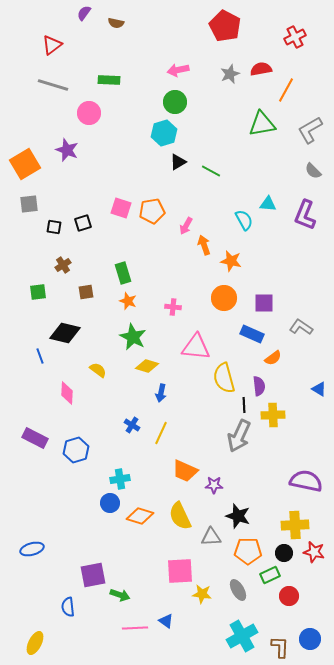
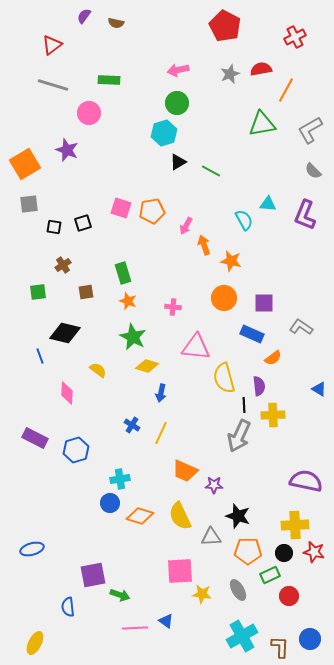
purple semicircle at (84, 13): moved 3 px down
green circle at (175, 102): moved 2 px right, 1 px down
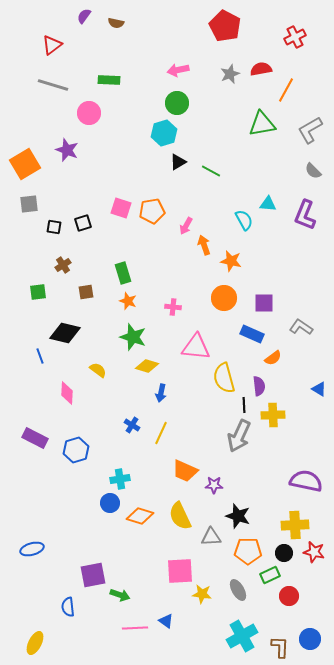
green star at (133, 337): rotated 8 degrees counterclockwise
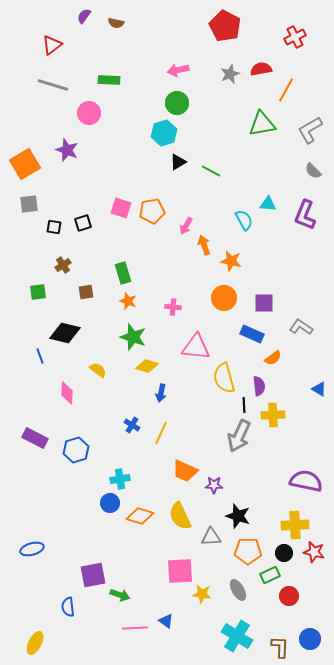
cyan cross at (242, 636): moved 5 px left; rotated 28 degrees counterclockwise
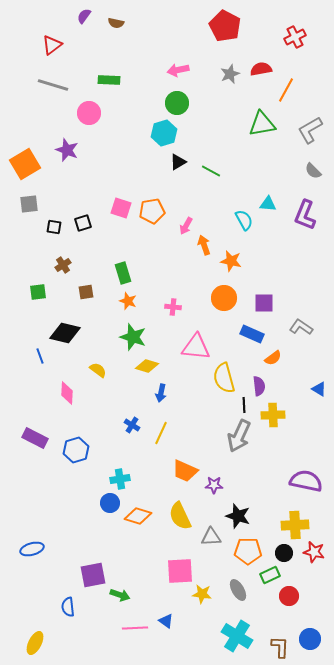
orange diamond at (140, 516): moved 2 px left
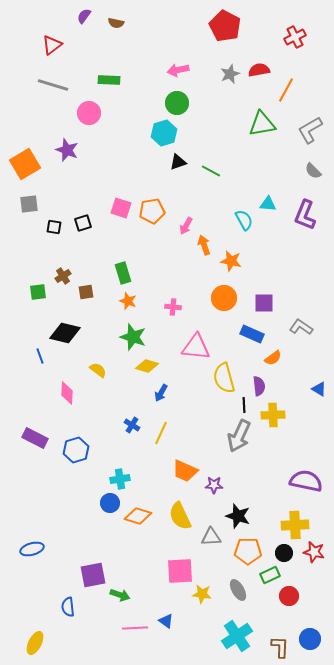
red semicircle at (261, 69): moved 2 px left, 1 px down
black triangle at (178, 162): rotated 12 degrees clockwise
brown cross at (63, 265): moved 11 px down
blue arrow at (161, 393): rotated 18 degrees clockwise
cyan cross at (237, 636): rotated 24 degrees clockwise
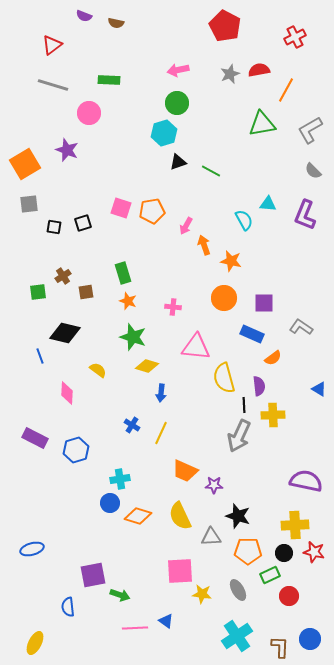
purple semicircle at (84, 16): rotated 105 degrees counterclockwise
blue arrow at (161, 393): rotated 24 degrees counterclockwise
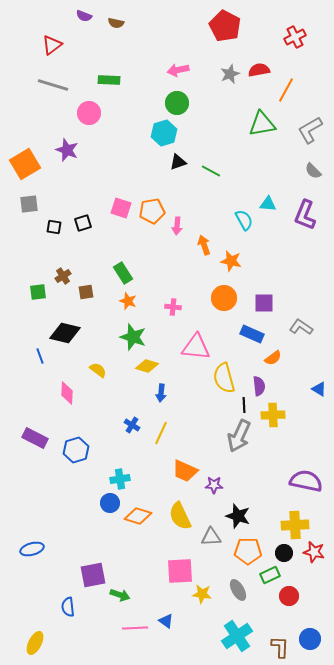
pink arrow at (186, 226): moved 9 px left; rotated 24 degrees counterclockwise
green rectangle at (123, 273): rotated 15 degrees counterclockwise
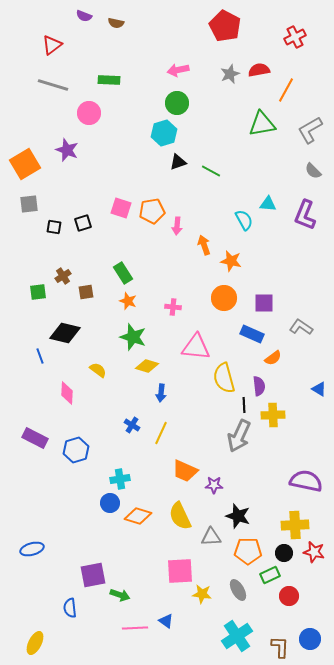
blue semicircle at (68, 607): moved 2 px right, 1 px down
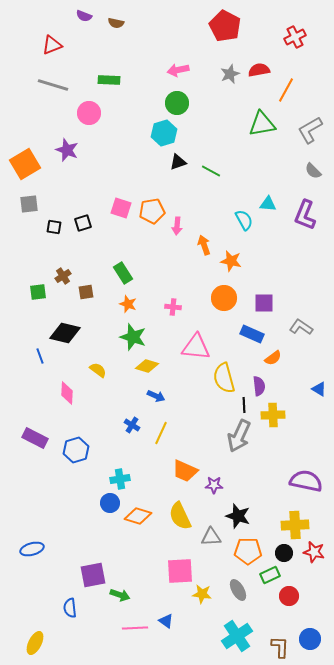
red triangle at (52, 45): rotated 15 degrees clockwise
orange star at (128, 301): moved 3 px down
blue arrow at (161, 393): moved 5 px left, 3 px down; rotated 72 degrees counterclockwise
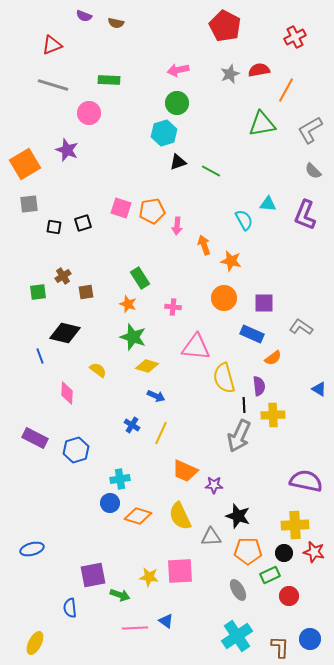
green rectangle at (123, 273): moved 17 px right, 5 px down
yellow star at (202, 594): moved 53 px left, 17 px up
